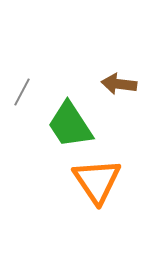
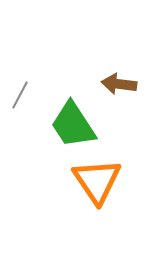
gray line: moved 2 px left, 3 px down
green trapezoid: moved 3 px right
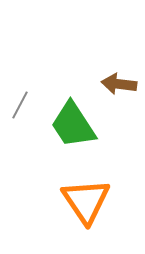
gray line: moved 10 px down
orange triangle: moved 11 px left, 20 px down
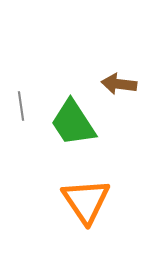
gray line: moved 1 px right, 1 px down; rotated 36 degrees counterclockwise
green trapezoid: moved 2 px up
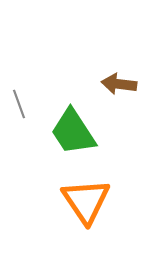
gray line: moved 2 px left, 2 px up; rotated 12 degrees counterclockwise
green trapezoid: moved 9 px down
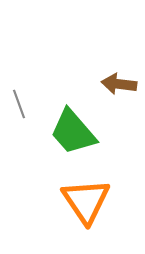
green trapezoid: rotated 8 degrees counterclockwise
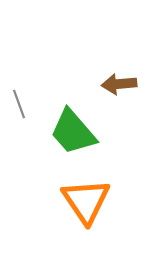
brown arrow: rotated 12 degrees counterclockwise
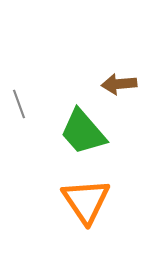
green trapezoid: moved 10 px right
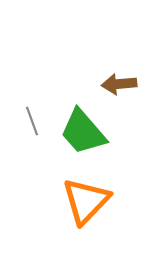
gray line: moved 13 px right, 17 px down
orange triangle: rotated 18 degrees clockwise
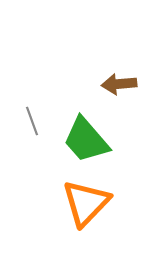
green trapezoid: moved 3 px right, 8 px down
orange triangle: moved 2 px down
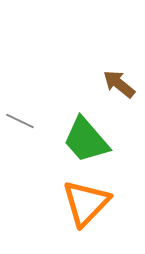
brown arrow: rotated 44 degrees clockwise
gray line: moved 12 px left; rotated 44 degrees counterclockwise
